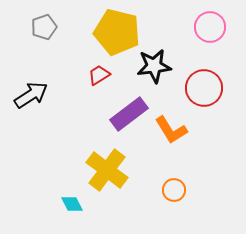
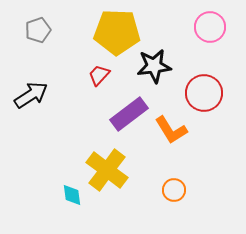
gray pentagon: moved 6 px left, 3 px down
yellow pentagon: rotated 12 degrees counterclockwise
red trapezoid: rotated 15 degrees counterclockwise
red circle: moved 5 px down
cyan diamond: moved 9 px up; rotated 20 degrees clockwise
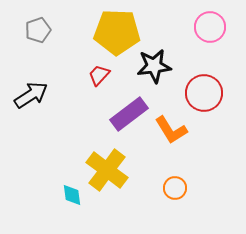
orange circle: moved 1 px right, 2 px up
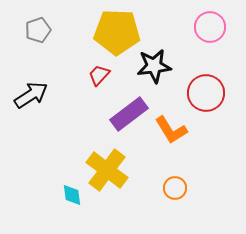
red circle: moved 2 px right
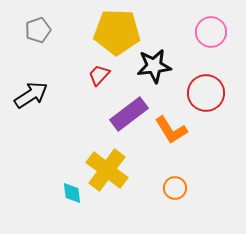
pink circle: moved 1 px right, 5 px down
cyan diamond: moved 2 px up
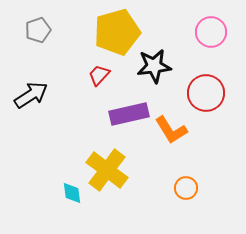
yellow pentagon: rotated 18 degrees counterclockwise
purple rectangle: rotated 24 degrees clockwise
orange circle: moved 11 px right
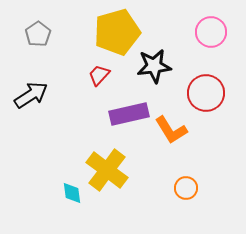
gray pentagon: moved 4 px down; rotated 15 degrees counterclockwise
